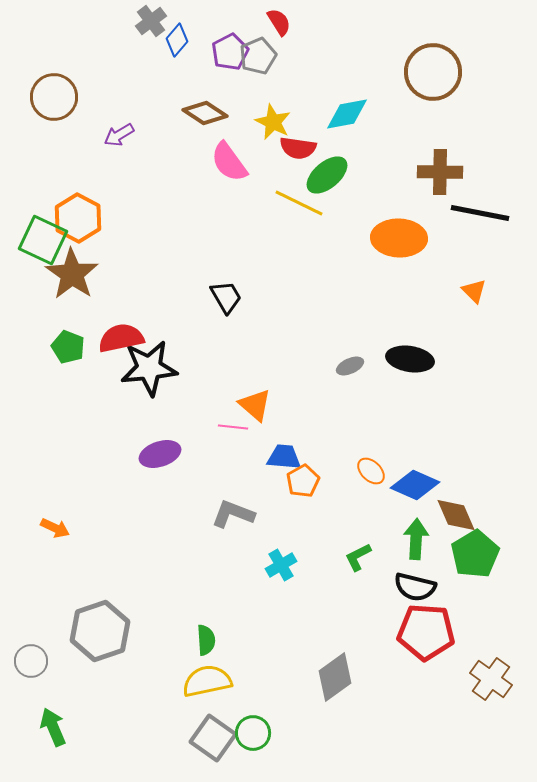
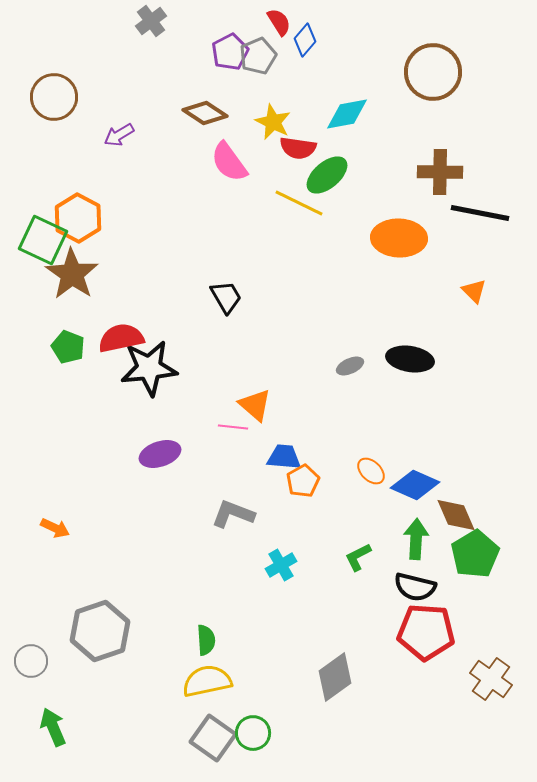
blue diamond at (177, 40): moved 128 px right
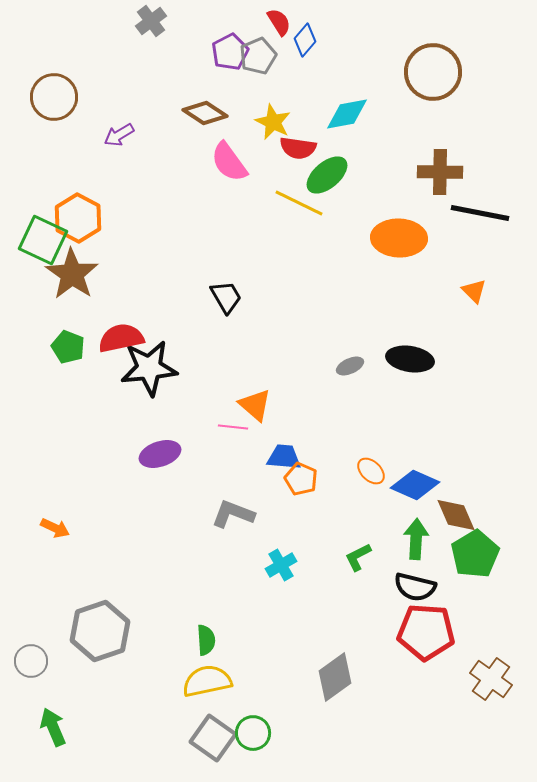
orange pentagon at (303, 481): moved 2 px left, 2 px up; rotated 20 degrees counterclockwise
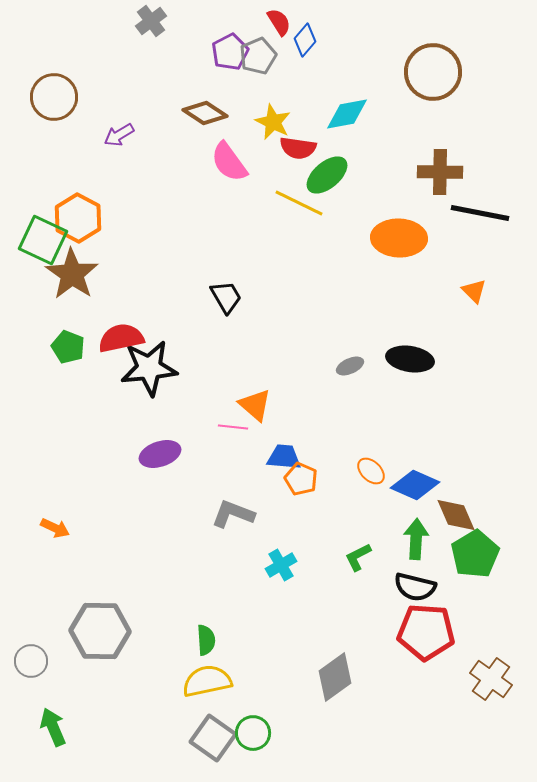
gray hexagon at (100, 631): rotated 20 degrees clockwise
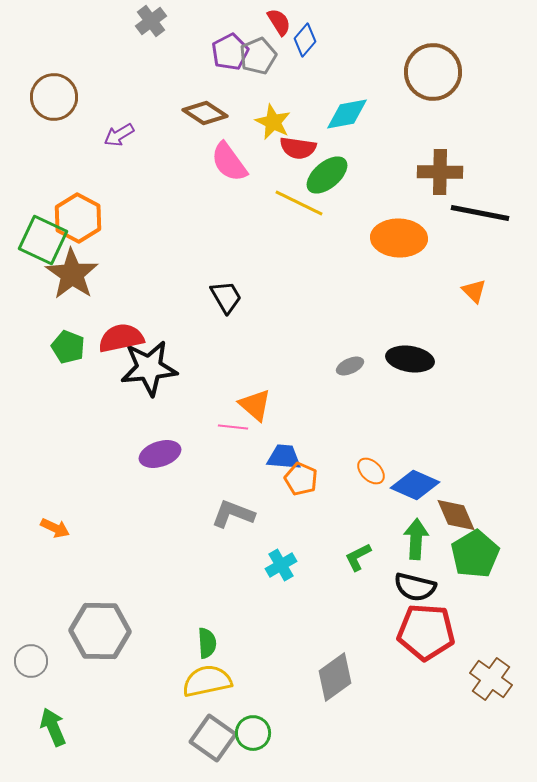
green semicircle at (206, 640): moved 1 px right, 3 px down
